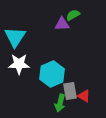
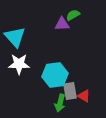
cyan triangle: rotated 15 degrees counterclockwise
cyan hexagon: moved 3 px right, 1 px down; rotated 15 degrees clockwise
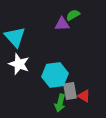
white star: rotated 20 degrees clockwise
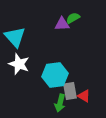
green semicircle: moved 3 px down
